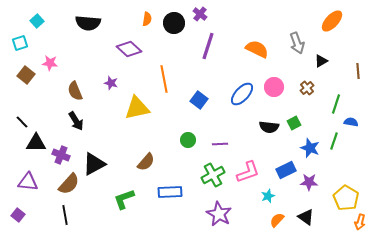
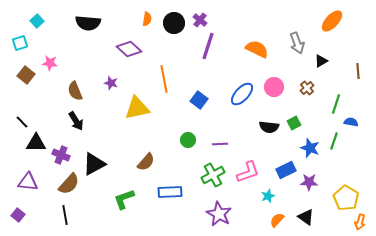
purple cross at (200, 14): moved 6 px down
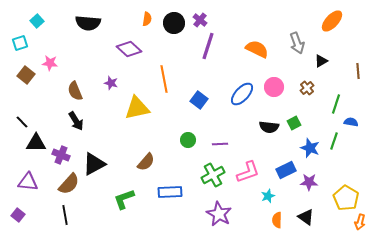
orange semicircle at (277, 220): rotated 42 degrees counterclockwise
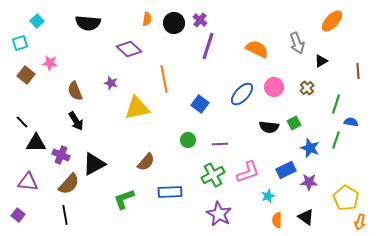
blue square at (199, 100): moved 1 px right, 4 px down
green line at (334, 141): moved 2 px right, 1 px up
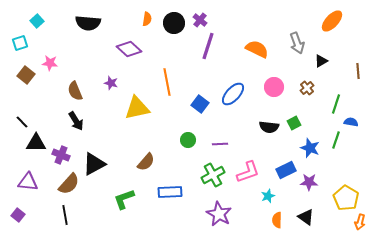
orange line at (164, 79): moved 3 px right, 3 px down
blue ellipse at (242, 94): moved 9 px left
